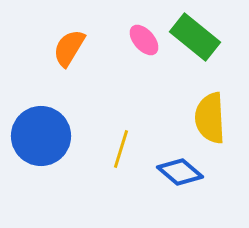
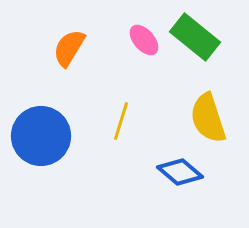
yellow semicircle: moved 2 px left; rotated 15 degrees counterclockwise
yellow line: moved 28 px up
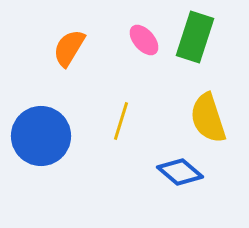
green rectangle: rotated 69 degrees clockwise
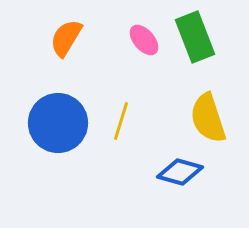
green rectangle: rotated 39 degrees counterclockwise
orange semicircle: moved 3 px left, 10 px up
blue circle: moved 17 px right, 13 px up
blue diamond: rotated 24 degrees counterclockwise
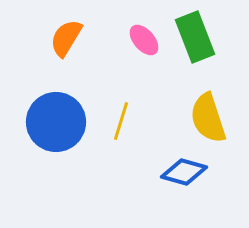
blue circle: moved 2 px left, 1 px up
blue diamond: moved 4 px right
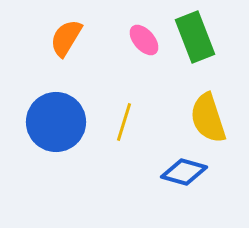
yellow line: moved 3 px right, 1 px down
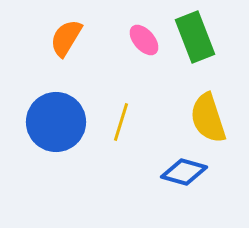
yellow line: moved 3 px left
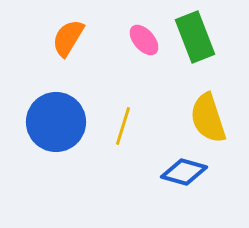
orange semicircle: moved 2 px right
yellow line: moved 2 px right, 4 px down
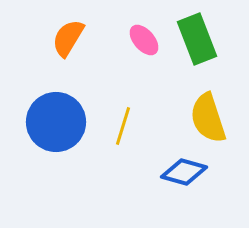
green rectangle: moved 2 px right, 2 px down
